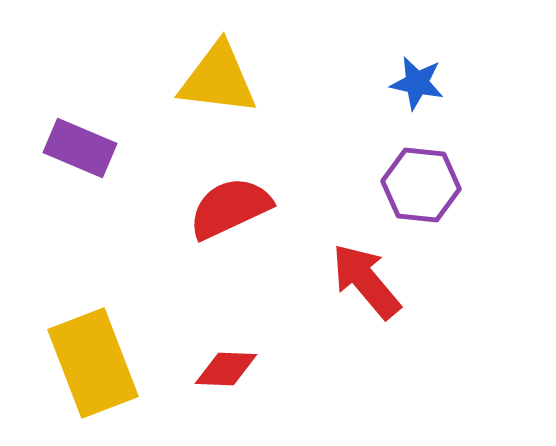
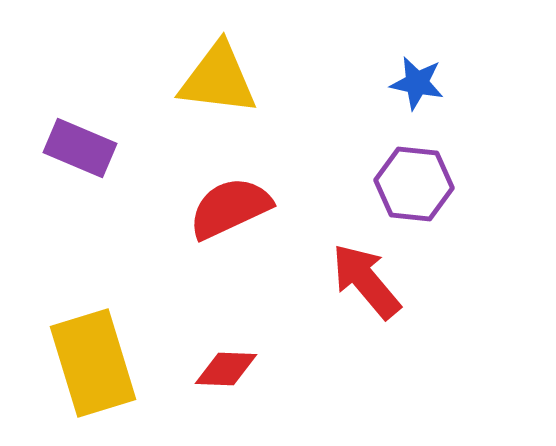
purple hexagon: moved 7 px left, 1 px up
yellow rectangle: rotated 4 degrees clockwise
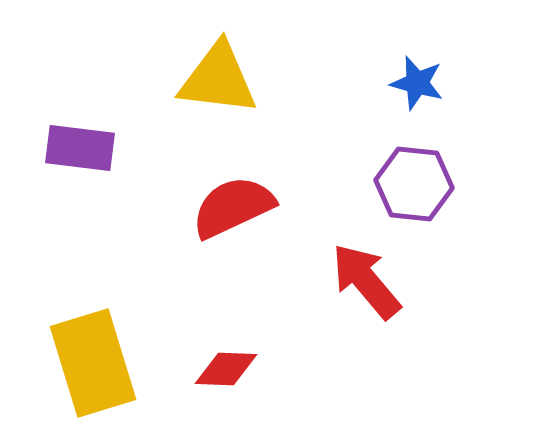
blue star: rotated 4 degrees clockwise
purple rectangle: rotated 16 degrees counterclockwise
red semicircle: moved 3 px right, 1 px up
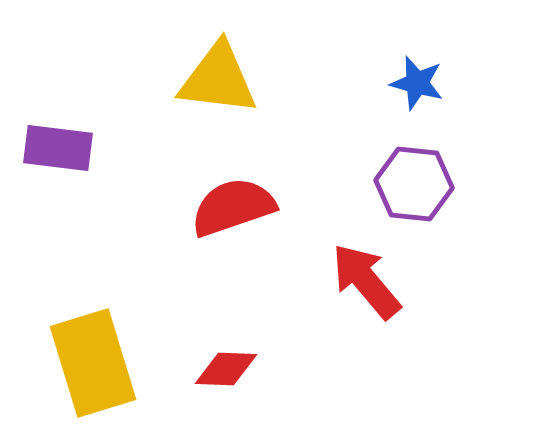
purple rectangle: moved 22 px left
red semicircle: rotated 6 degrees clockwise
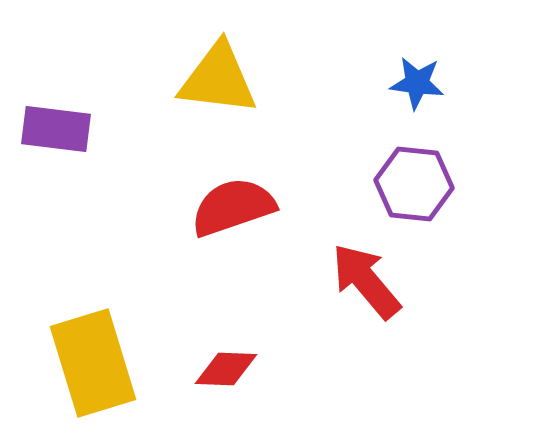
blue star: rotated 8 degrees counterclockwise
purple rectangle: moved 2 px left, 19 px up
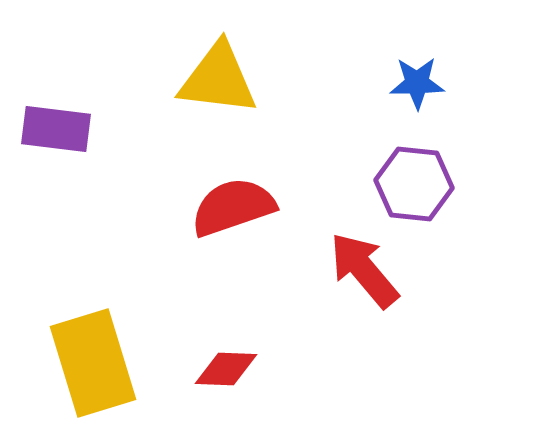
blue star: rotated 8 degrees counterclockwise
red arrow: moved 2 px left, 11 px up
